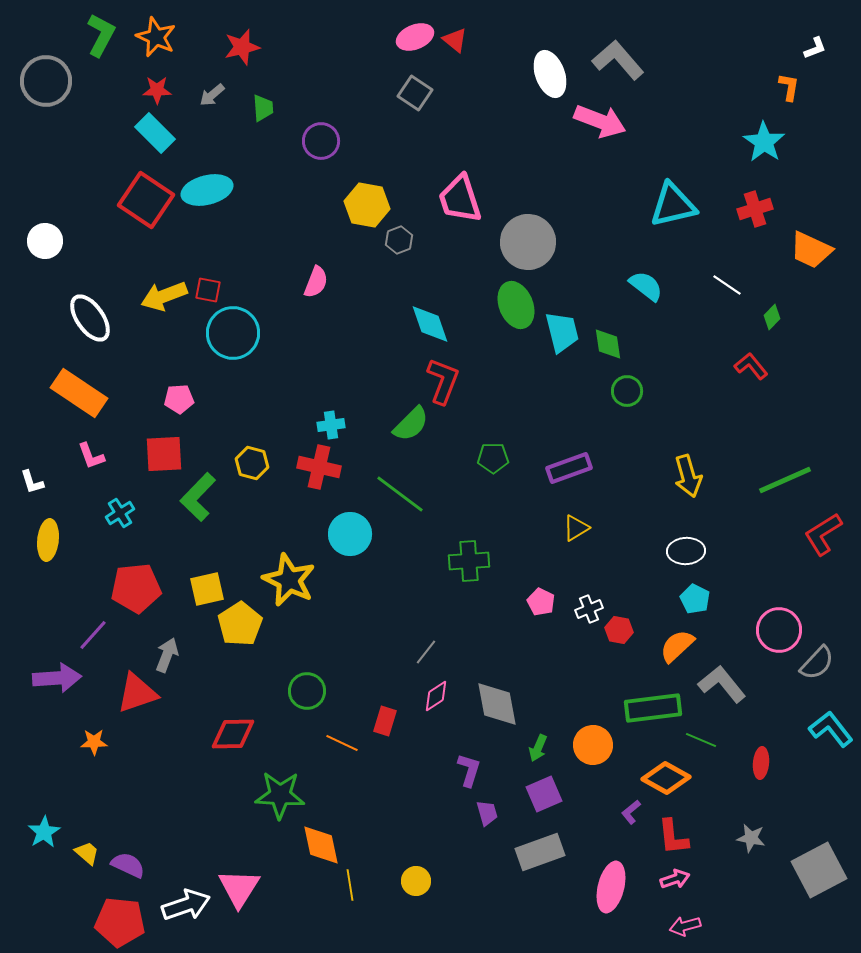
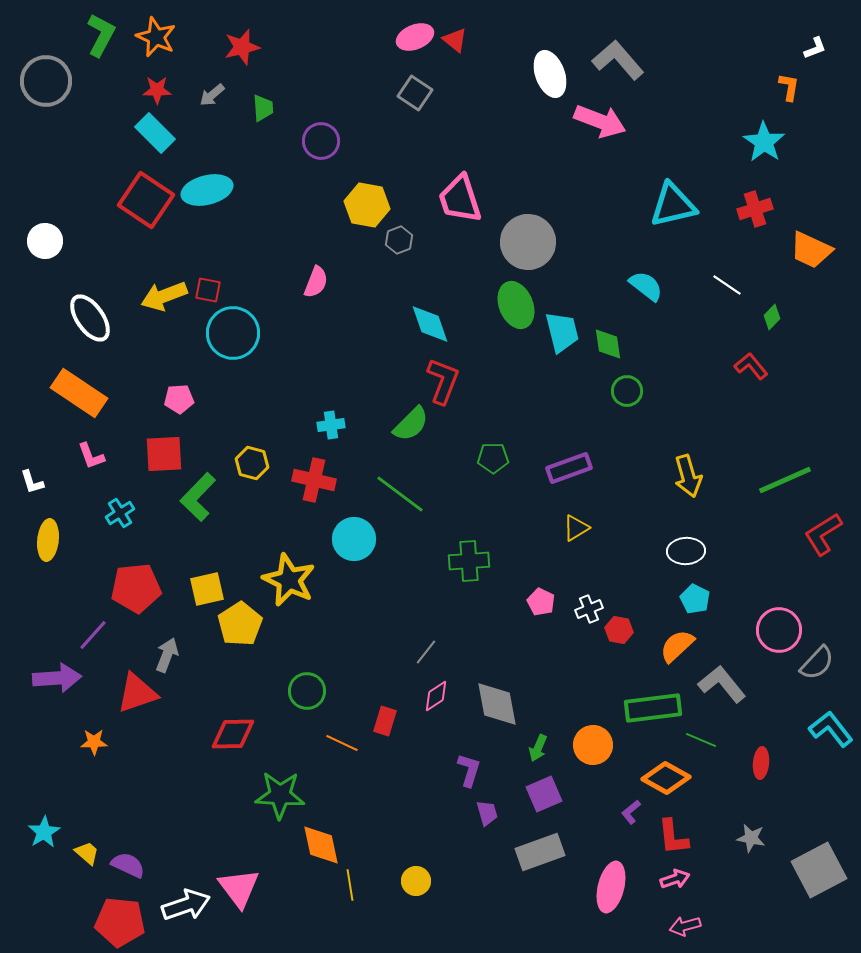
red cross at (319, 467): moved 5 px left, 13 px down
cyan circle at (350, 534): moved 4 px right, 5 px down
pink triangle at (239, 888): rotated 9 degrees counterclockwise
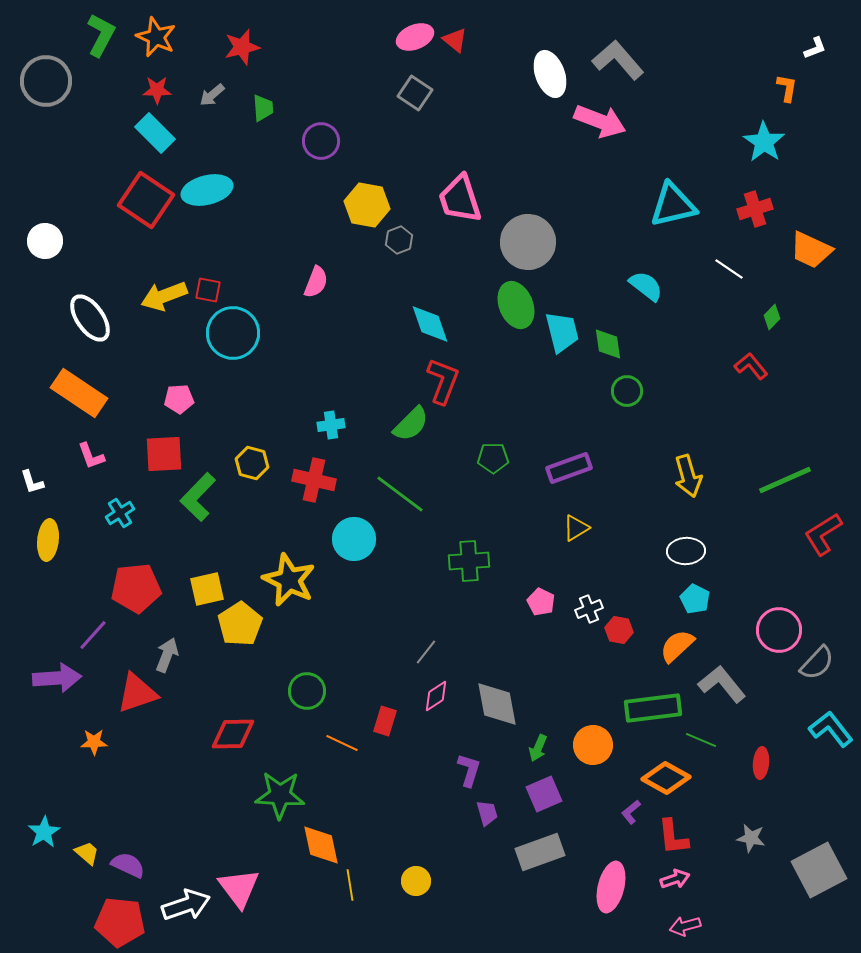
orange L-shape at (789, 87): moved 2 px left, 1 px down
white line at (727, 285): moved 2 px right, 16 px up
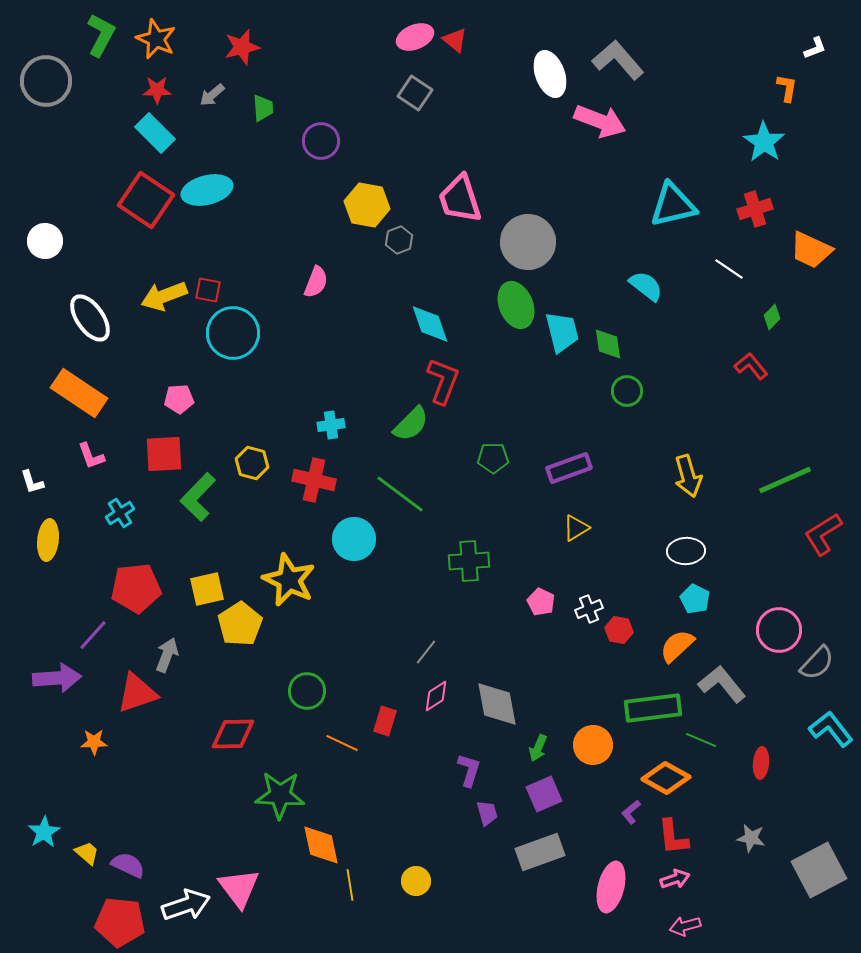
orange star at (156, 37): moved 2 px down
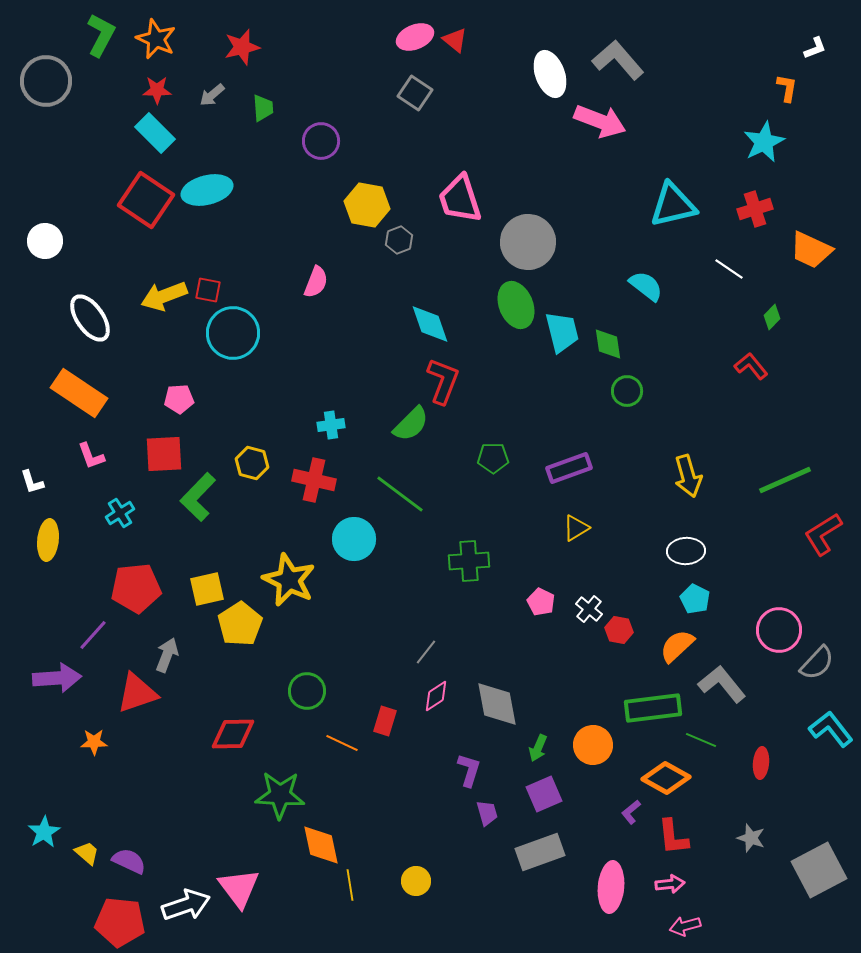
cyan star at (764, 142): rotated 12 degrees clockwise
white cross at (589, 609): rotated 28 degrees counterclockwise
gray star at (751, 838): rotated 8 degrees clockwise
purple semicircle at (128, 865): moved 1 px right, 4 px up
pink arrow at (675, 879): moved 5 px left, 5 px down; rotated 12 degrees clockwise
pink ellipse at (611, 887): rotated 9 degrees counterclockwise
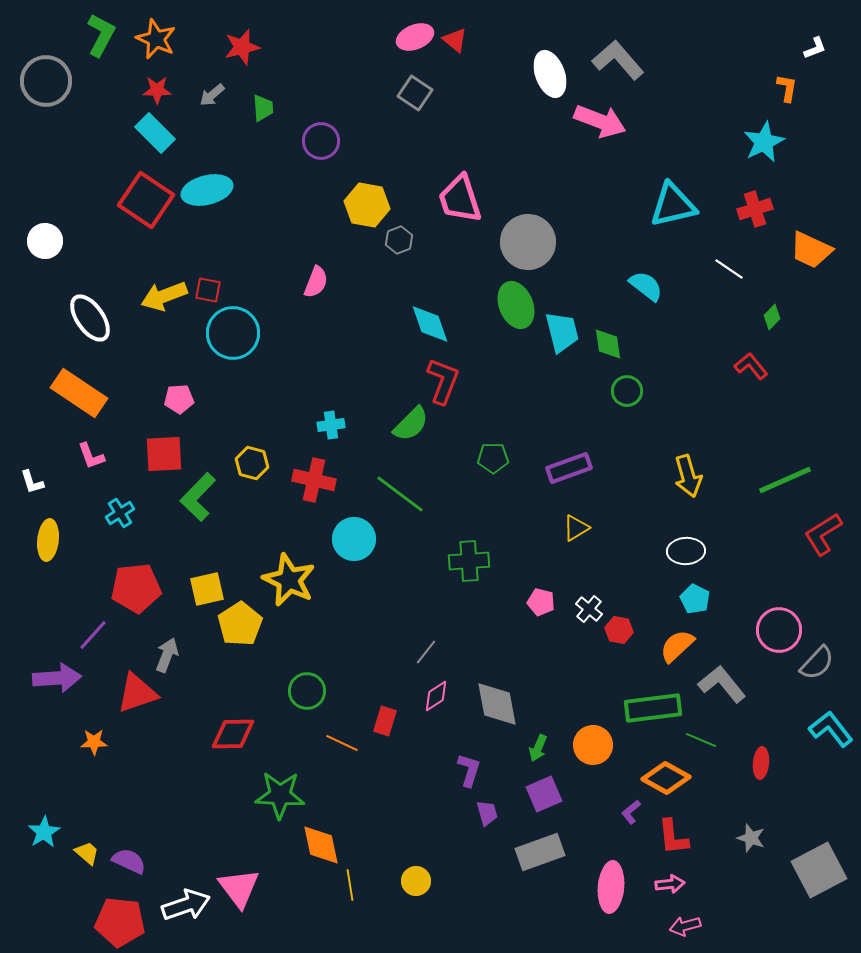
pink pentagon at (541, 602): rotated 12 degrees counterclockwise
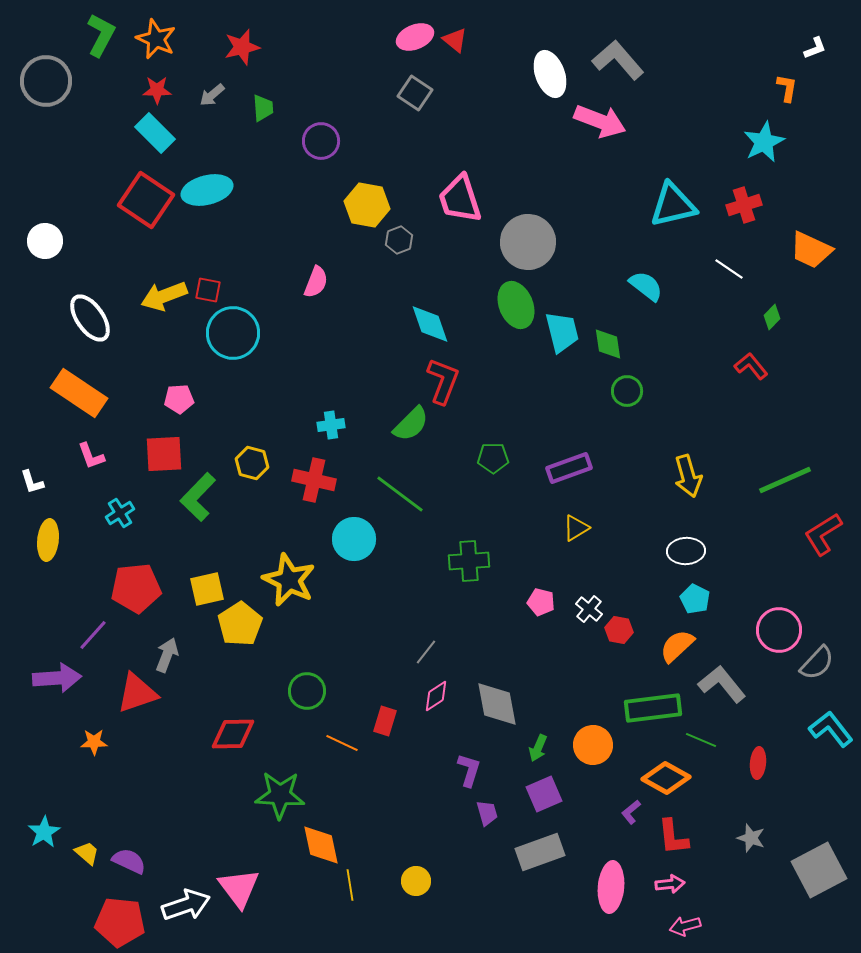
red cross at (755, 209): moved 11 px left, 4 px up
red ellipse at (761, 763): moved 3 px left
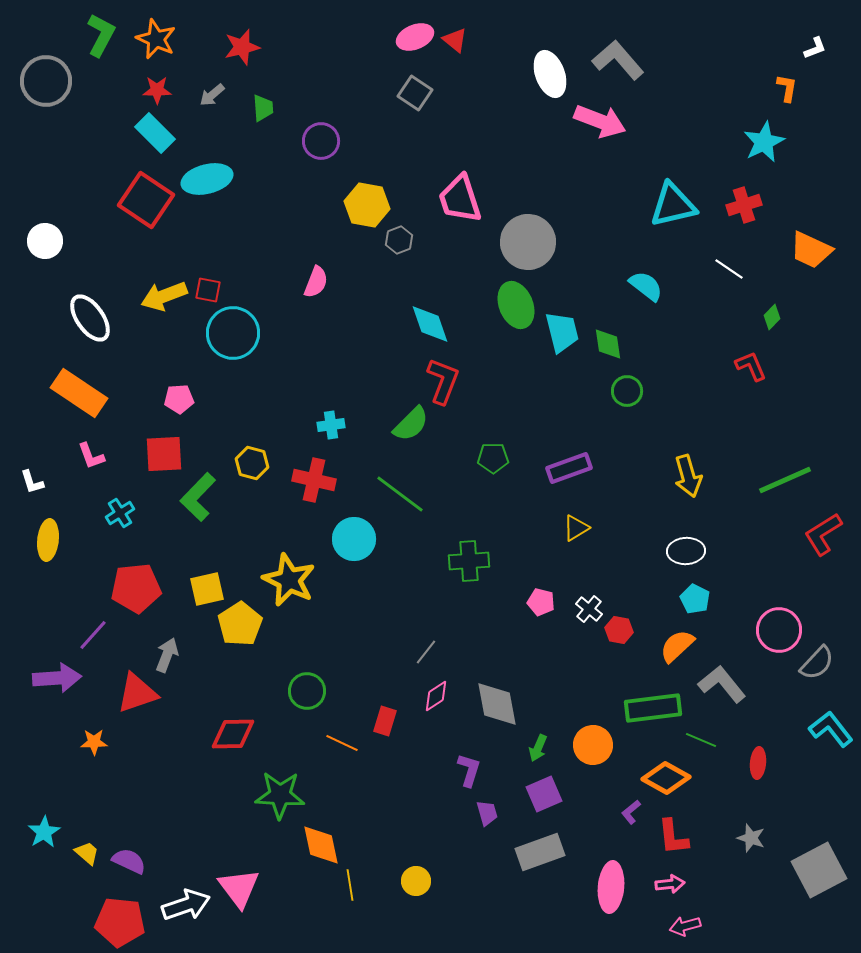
cyan ellipse at (207, 190): moved 11 px up
red L-shape at (751, 366): rotated 16 degrees clockwise
